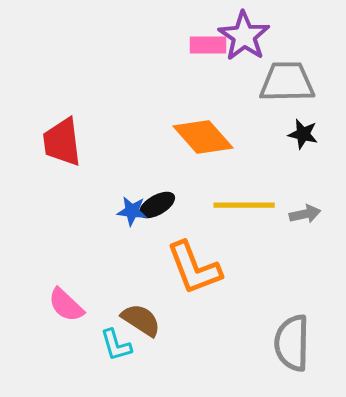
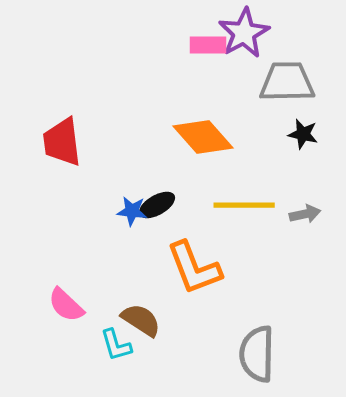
purple star: moved 3 px up; rotated 9 degrees clockwise
gray semicircle: moved 35 px left, 11 px down
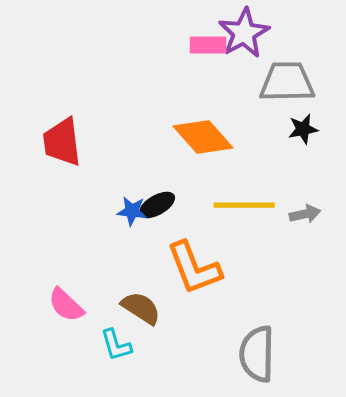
black star: moved 5 px up; rotated 24 degrees counterclockwise
brown semicircle: moved 12 px up
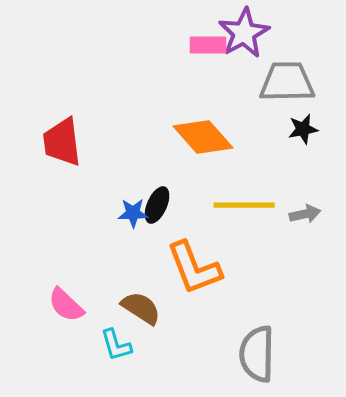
black ellipse: rotated 36 degrees counterclockwise
blue star: moved 1 px right, 2 px down; rotated 8 degrees counterclockwise
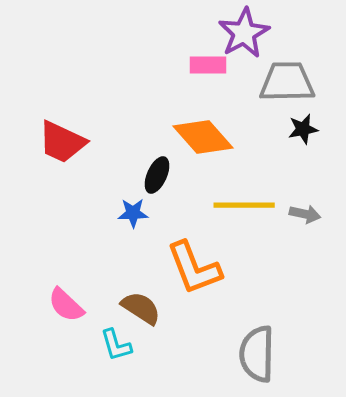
pink rectangle: moved 20 px down
red trapezoid: rotated 58 degrees counterclockwise
black ellipse: moved 30 px up
gray arrow: rotated 24 degrees clockwise
